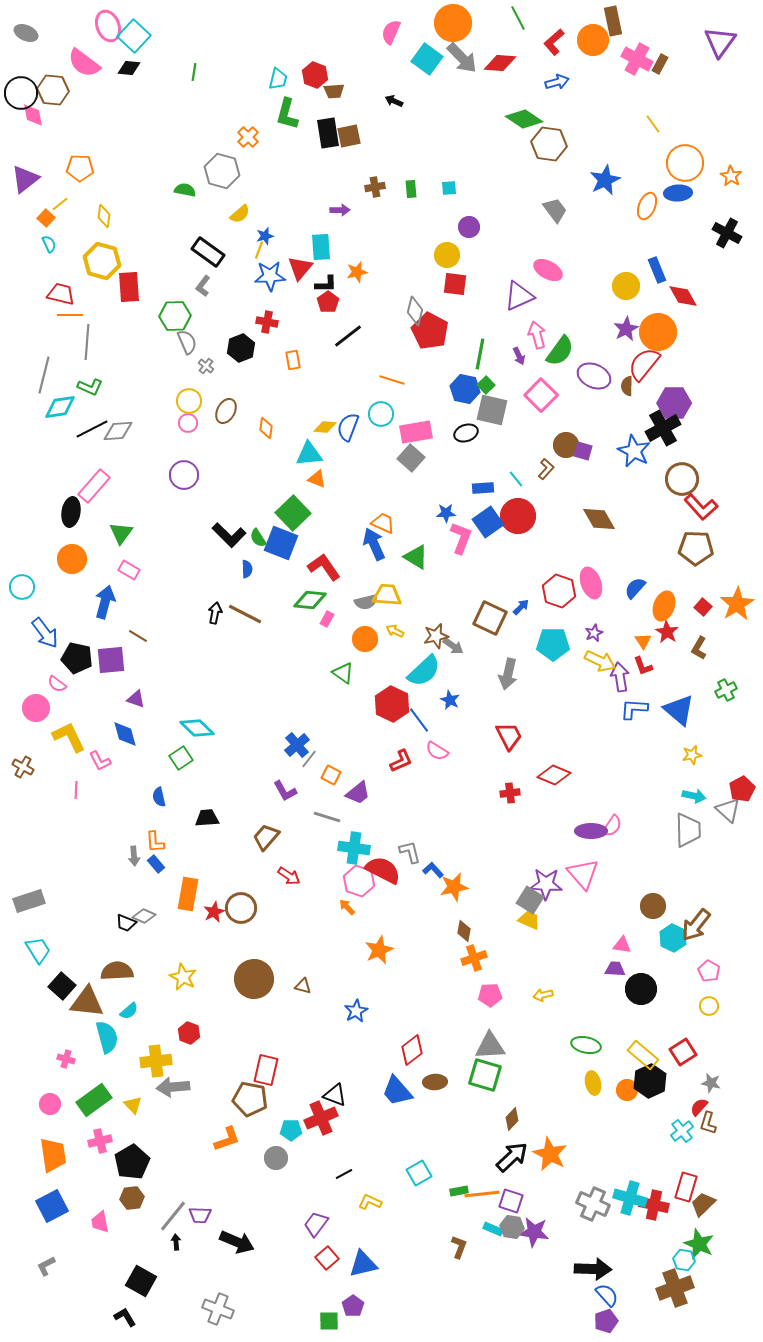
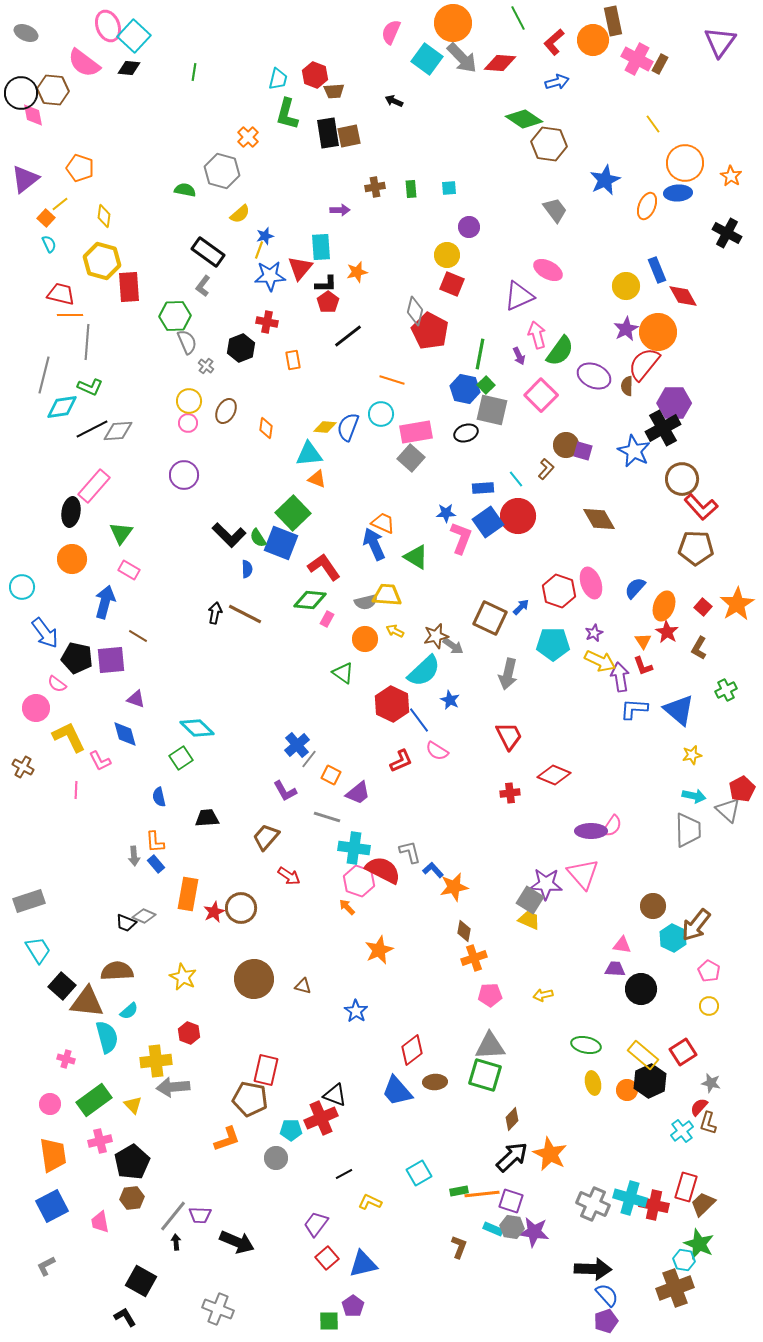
orange pentagon at (80, 168): rotated 16 degrees clockwise
red square at (455, 284): moved 3 px left; rotated 15 degrees clockwise
cyan diamond at (60, 407): moved 2 px right
blue star at (356, 1011): rotated 10 degrees counterclockwise
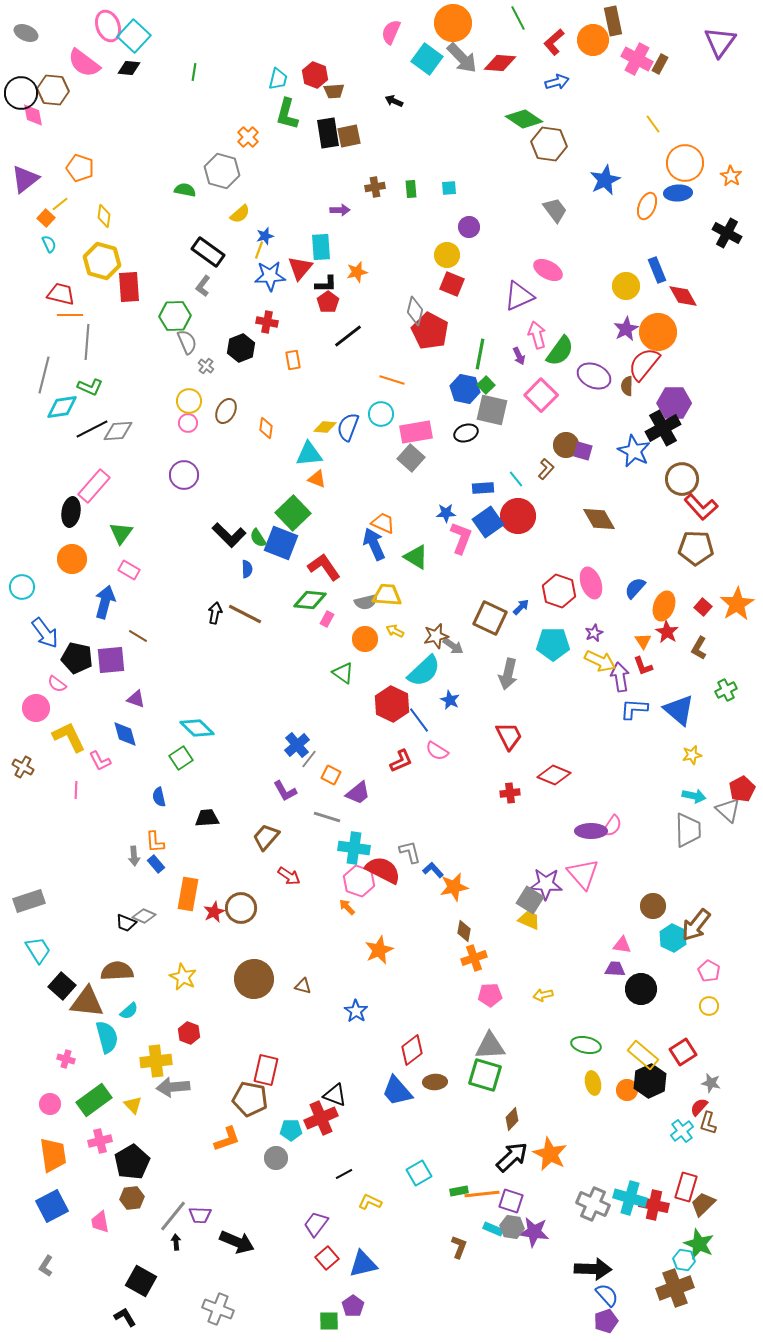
gray L-shape at (46, 1266): rotated 30 degrees counterclockwise
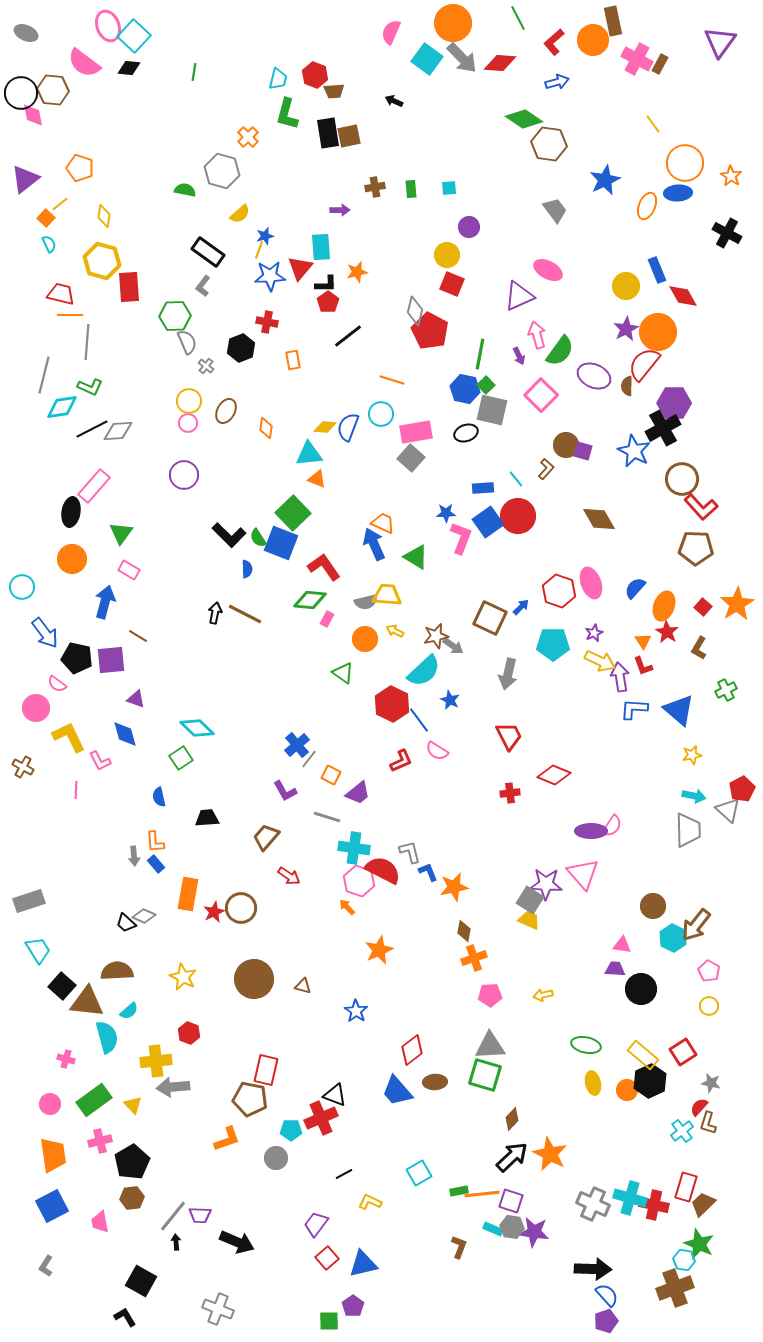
blue L-shape at (433, 870): moved 5 px left, 2 px down; rotated 20 degrees clockwise
black trapezoid at (126, 923): rotated 20 degrees clockwise
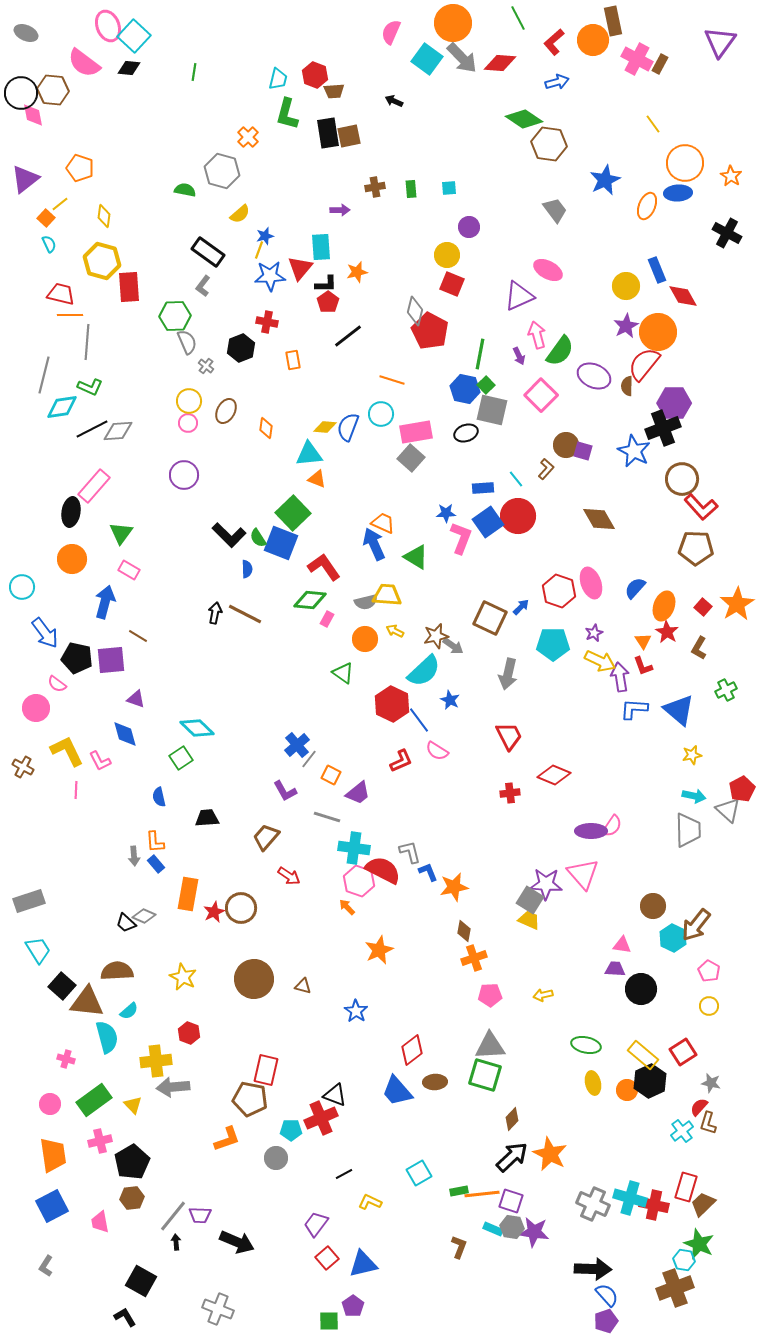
purple star at (626, 329): moved 3 px up
black cross at (663, 428): rotated 8 degrees clockwise
yellow L-shape at (69, 737): moved 2 px left, 14 px down
